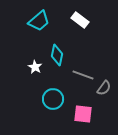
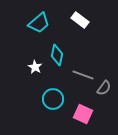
cyan trapezoid: moved 2 px down
pink square: rotated 18 degrees clockwise
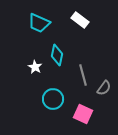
cyan trapezoid: rotated 65 degrees clockwise
gray line: rotated 55 degrees clockwise
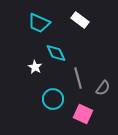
cyan diamond: moved 1 px left, 2 px up; rotated 35 degrees counterclockwise
gray line: moved 5 px left, 3 px down
gray semicircle: moved 1 px left
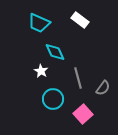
cyan diamond: moved 1 px left, 1 px up
white star: moved 6 px right, 4 px down
pink square: rotated 24 degrees clockwise
